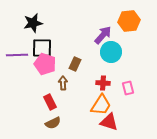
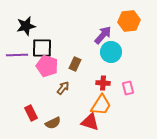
black star: moved 7 px left, 3 px down
pink pentagon: moved 2 px right, 2 px down
brown arrow: moved 5 px down; rotated 40 degrees clockwise
red rectangle: moved 19 px left, 11 px down
red triangle: moved 19 px left
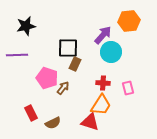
black square: moved 26 px right
pink pentagon: moved 12 px down
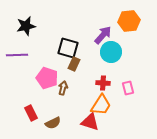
black square: rotated 15 degrees clockwise
brown rectangle: moved 1 px left
brown arrow: rotated 24 degrees counterclockwise
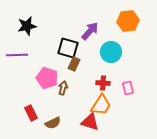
orange hexagon: moved 1 px left
black star: moved 1 px right
purple arrow: moved 13 px left, 4 px up
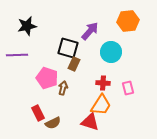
red rectangle: moved 7 px right
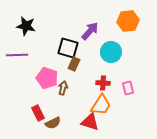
black star: moved 1 px left; rotated 24 degrees clockwise
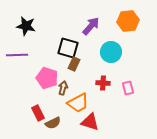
purple arrow: moved 1 px right, 5 px up
orange trapezoid: moved 23 px left, 2 px up; rotated 30 degrees clockwise
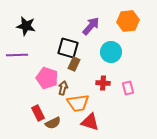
orange trapezoid: rotated 20 degrees clockwise
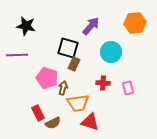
orange hexagon: moved 7 px right, 2 px down
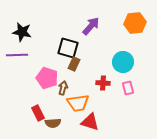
black star: moved 4 px left, 6 px down
cyan circle: moved 12 px right, 10 px down
brown semicircle: rotated 21 degrees clockwise
